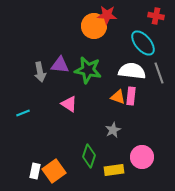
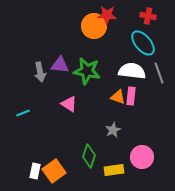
red cross: moved 8 px left
green star: moved 1 px left, 1 px down
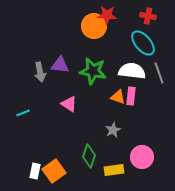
green star: moved 6 px right
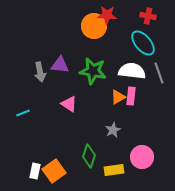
orange triangle: rotated 49 degrees counterclockwise
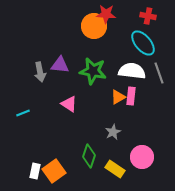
red star: moved 1 px left, 1 px up
gray star: moved 2 px down
yellow rectangle: moved 1 px right, 1 px up; rotated 42 degrees clockwise
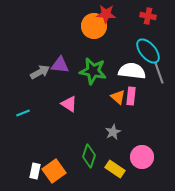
cyan ellipse: moved 5 px right, 8 px down
gray arrow: rotated 108 degrees counterclockwise
orange triangle: rotated 49 degrees counterclockwise
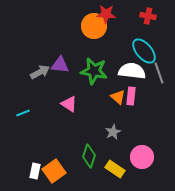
cyan ellipse: moved 4 px left
green star: moved 1 px right
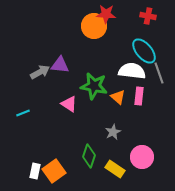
green star: moved 15 px down
pink rectangle: moved 8 px right
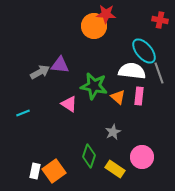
red cross: moved 12 px right, 4 px down
